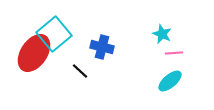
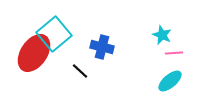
cyan star: moved 1 px down
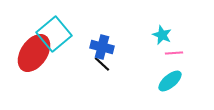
black line: moved 22 px right, 7 px up
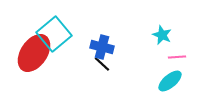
pink line: moved 3 px right, 4 px down
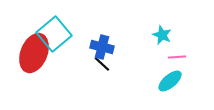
red ellipse: rotated 12 degrees counterclockwise
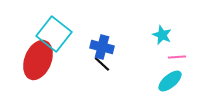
cyan square: rotated 12 degrees counterclockwise
red ellipse: moved 4 px right, 7 px down
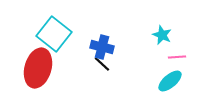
red ellipse: moved 8 px down; rotated 6 degrees counterclockwise
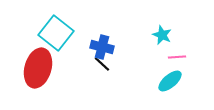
cyan square: moved 2 px right, 1 px up
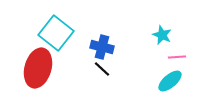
black line: moved 5 px down
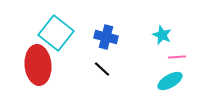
blue cross: moved 4 px right, 10 px up
red ellipse: moved 3 px up; rotated 21 degrees counterclockwise
cyan ellipse: rotated 10 degrees clockwise
